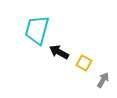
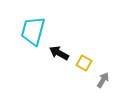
cyan trapezoid: moved 4 px left, 1 px down
black arrow: moved 1 px down
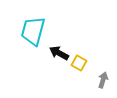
yellow square: moved 5 px left
gray arrow: rotated 14 degrees counterclockwise
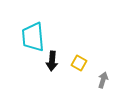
cyan trapezoid: moved 6 px down; rotated 20 degrees counterclockwise
black arrow: moved 7 px left, 8 px down; rotated 114 degrees counterclockwise
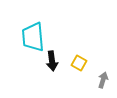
black arrow: rotated 12 degrees counterclockwise
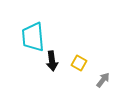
gray arrow: rotated 21 degrees clockwise
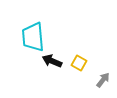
black arrow: rotated 120 degrees clockwise
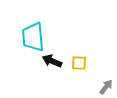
yellow square: rotated 28 degrees counterclockwise
gray arrow: moved 3 px right, 7 px down
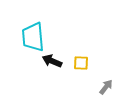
yellow square: moved 2 px right
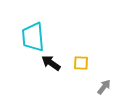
black arrow: moved 1 px left, 2 px down; rotated 12 degrees clockwise
gray arrow: moved 2 px left
